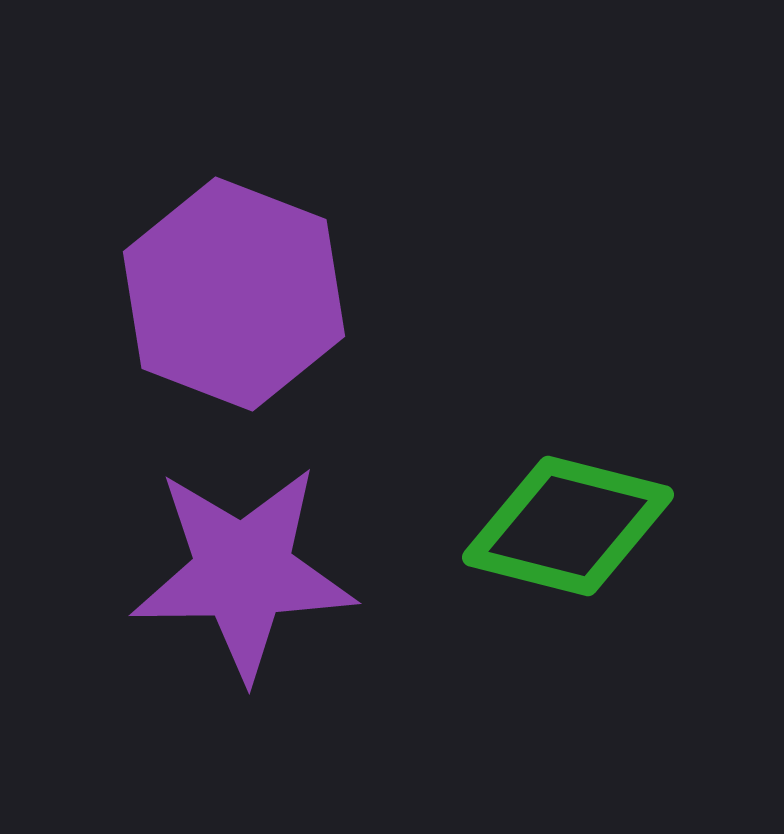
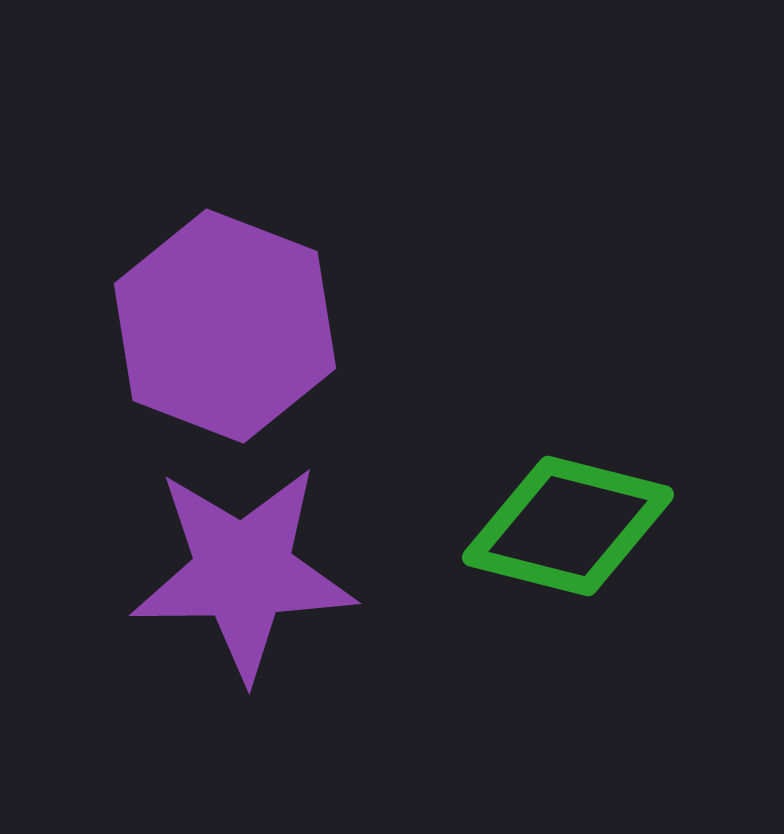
purple hexagon: moved 9 px left, 32 px down
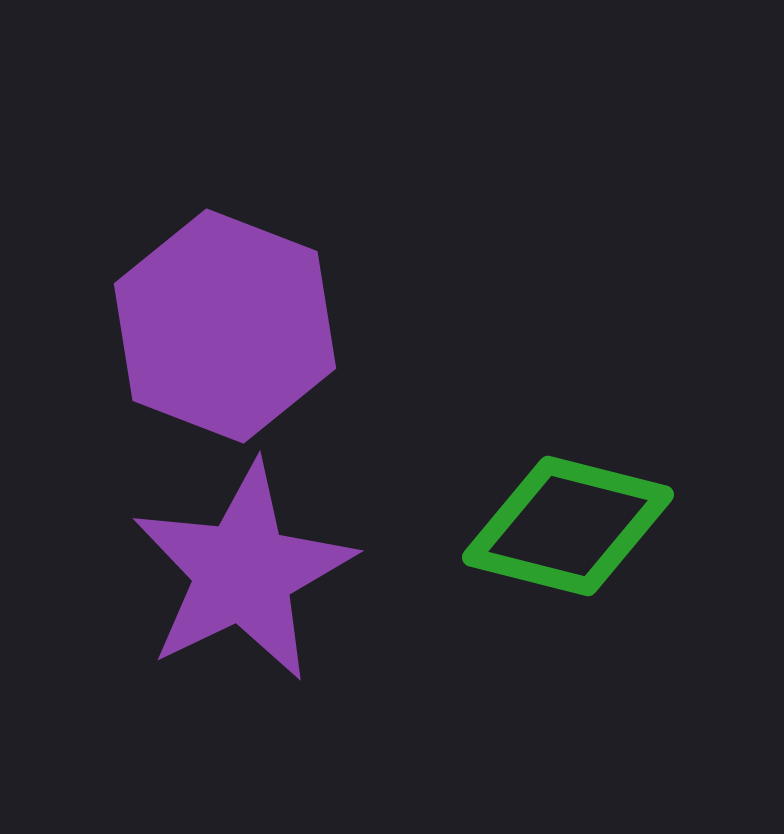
purple star: rotated 25 degrees counterclockwise
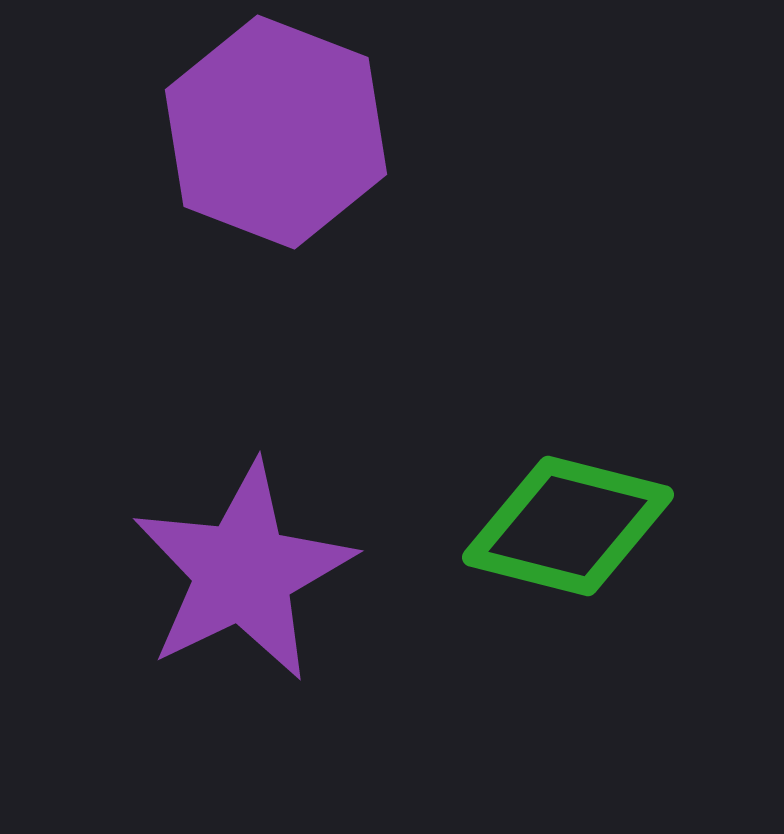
purple hexagon: moved 51 px right, 194 px up
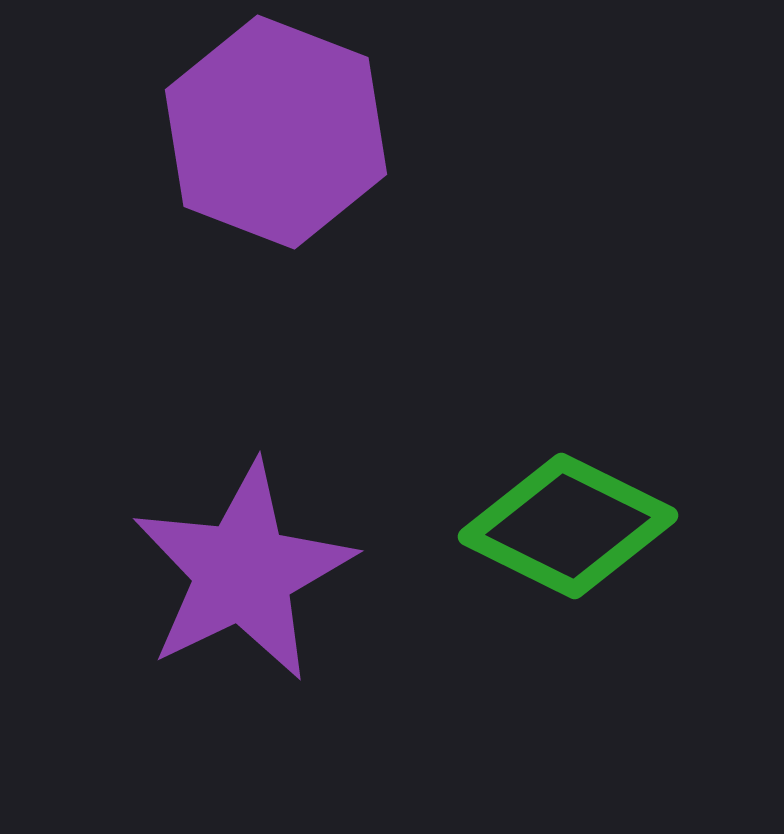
green diamond: rotated 12 degrees clockwise
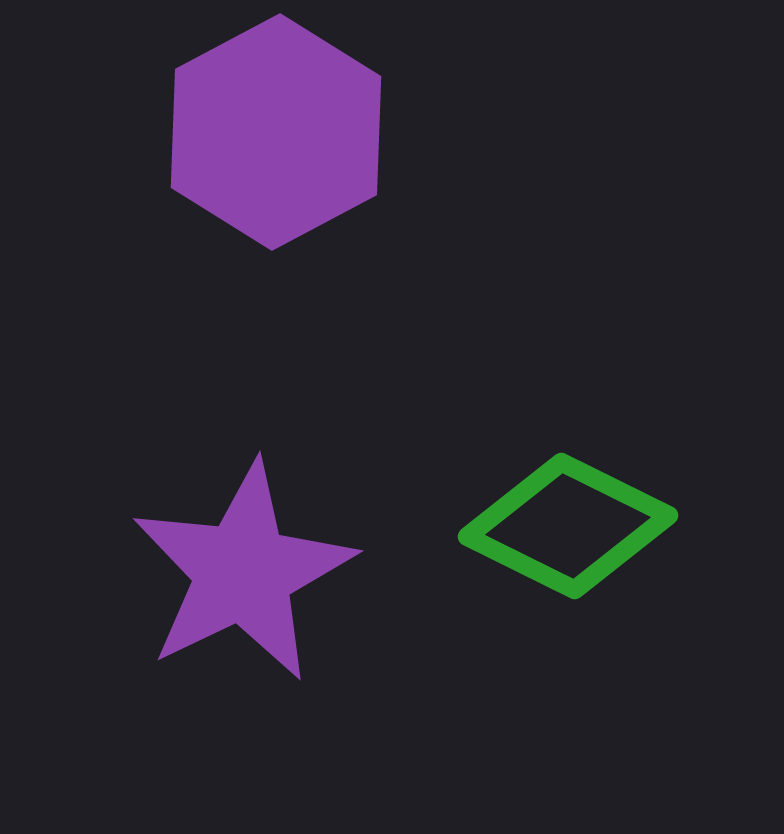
purple hexagon: rotated 11 degrees clockwise
